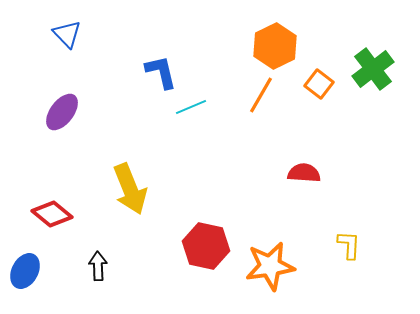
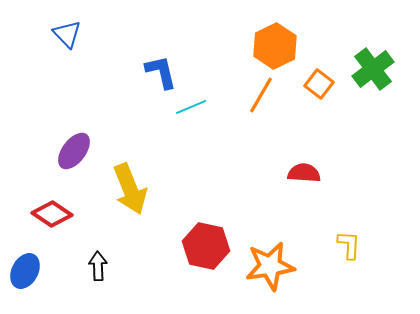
purple ellipse: moved 12 px right, 39 px down
red diamond: rotated 6 degrees counterclockwise
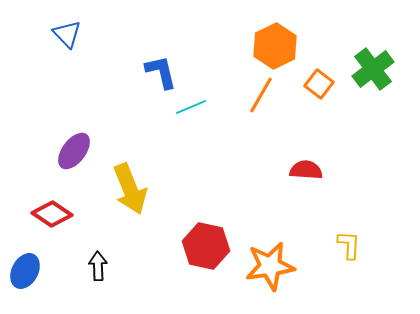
red semicircle: moved 2 px right, 3 px up
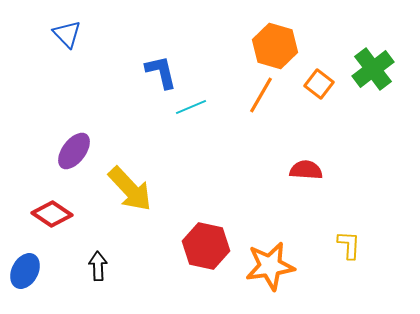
orange hexagon: rotated 18 degrees counterclockwise
yellow arrow: rotated 21 degrees counterclockwise
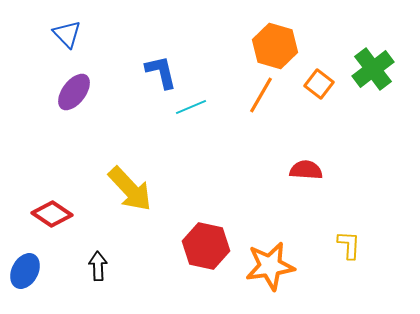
purple ellipse: moved 59 px up
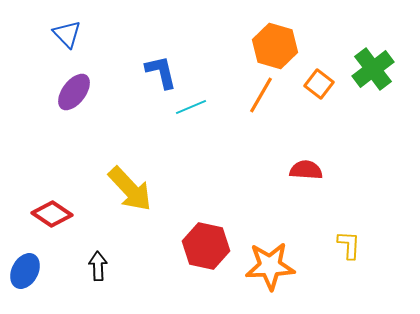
orange star: rotated 6 degrees clockwise
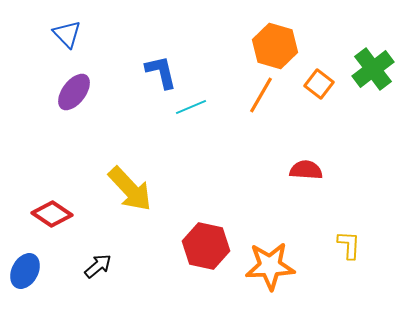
black arrow: rotated 52 degrees clockwise
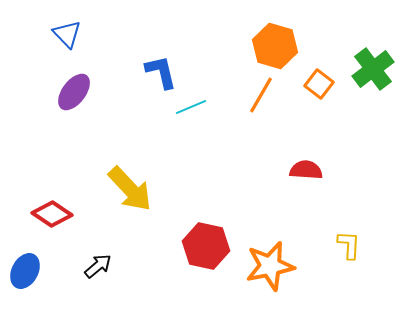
orange star: rotated 9 degrees counterclockwise
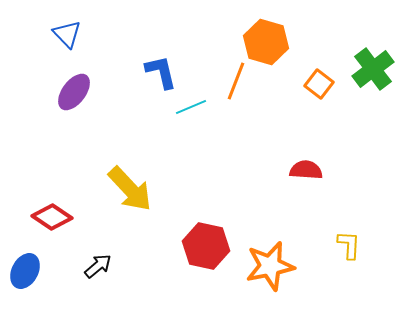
orange hexagon: moved 9 px left, 4 px up
orange line: moved 25 px left, 14 px up; rotated 9 degrees counterclockwise
red diamond: moved 3 px down
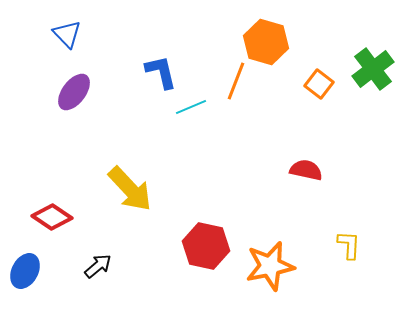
red semicircle: rotated 8 degrees clockwise
